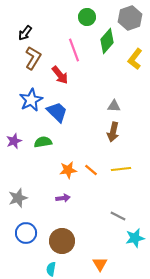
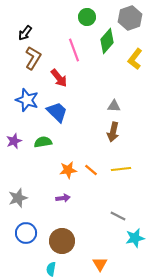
red arrow: moved 1 px left, 3 px down
blue star: moved 4 px left; rotated 25 degrees counterclockwise
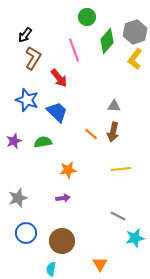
gray hexagon: moved 5 px right, 14 px down
black arrow: moved 2 px down
orange line: moved 36 px up
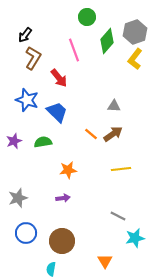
brown arrow: moved 2 px down; rotated 138 degrees counterclockwise
orange triangle: moved 5 px right, 3 px up
